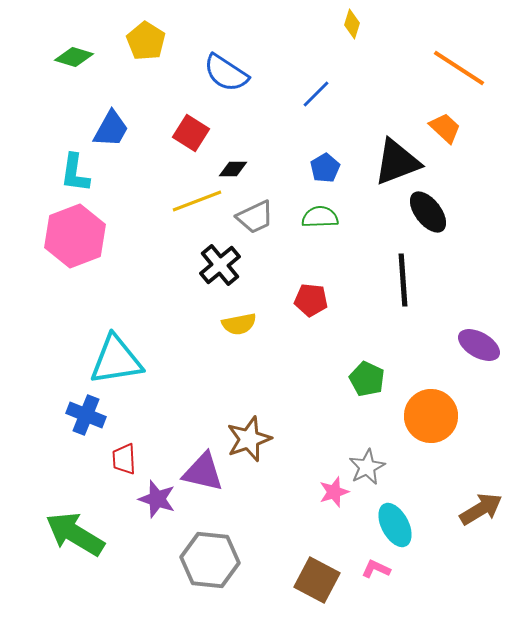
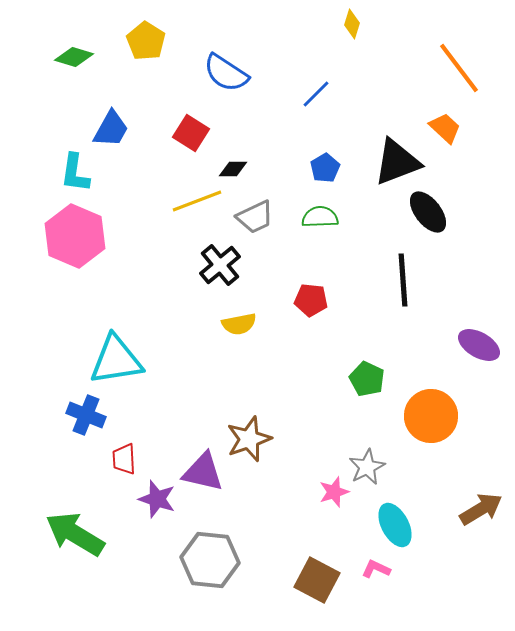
orange line: rotated 20 degrees clockwise
pink hexagon: rotated 16 degrees counterclockwise
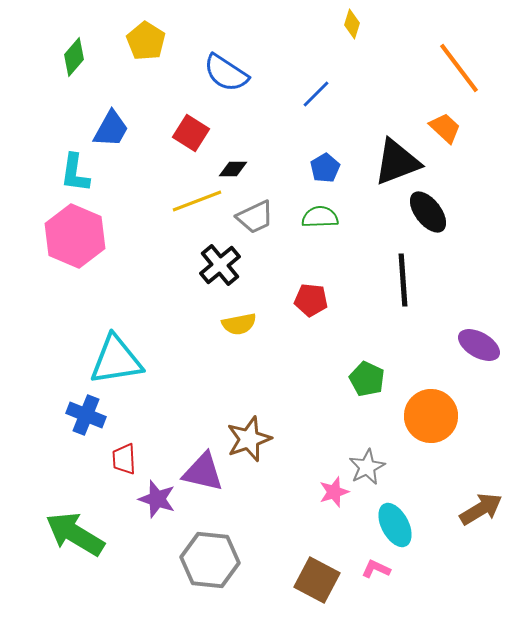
green diamond: rotated 66 degrees counterclockwise
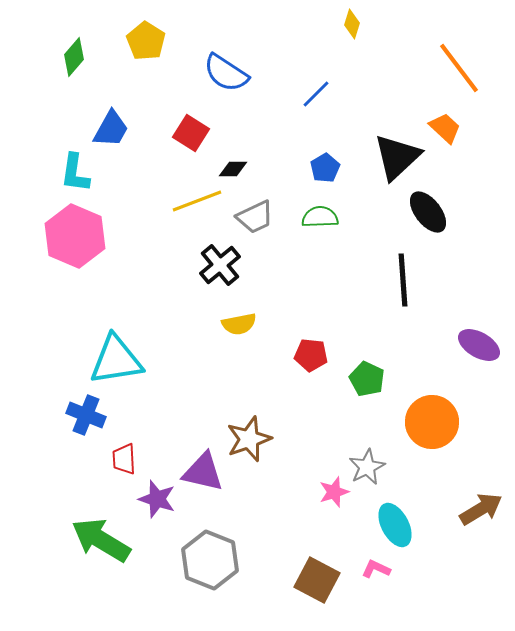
black triangle: moved 5 px up; rotated 22 degrees counterclockwise
red pentagon: moved 55 px down
orange circle: moved 1 px right, 6 px down
green arrow: moved 26 px right, 6 px down
gray hexagon: rotated 16 degrees clockwise
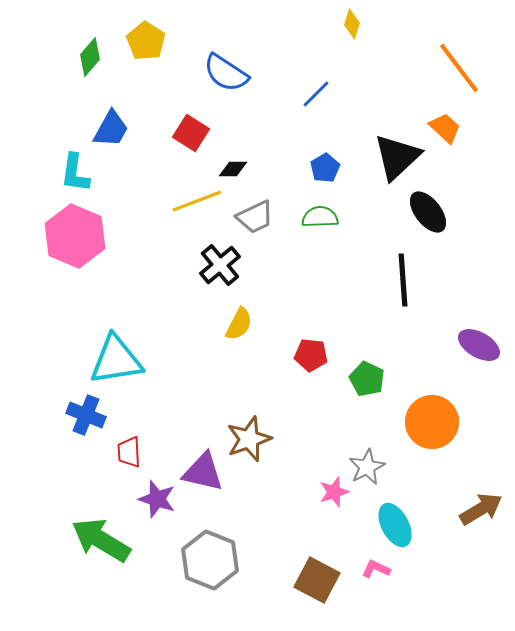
green diamond: moved 16 px right
yellow semicircle: rotated 52 degrees counterclockwise
red trapezoid: moved 5 px right, 7 px up
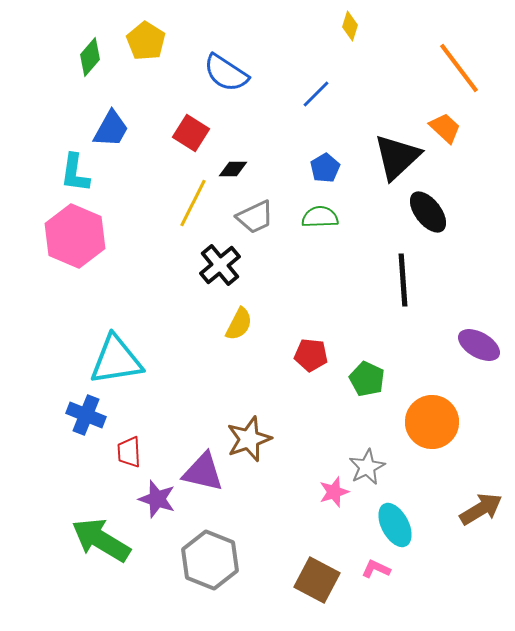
yellow diamond: moved 2 px left, 2 px down
yellow line: moved 4 px left, 2 px down; rotated 42 degrees counterclockwise
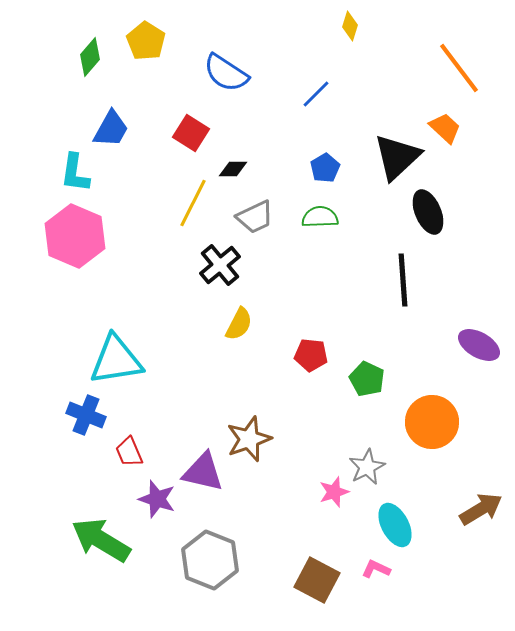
black ellipse: rotated 15 degrees clockwise
red trapezoid: rotated 20 degrees counterclockwise
